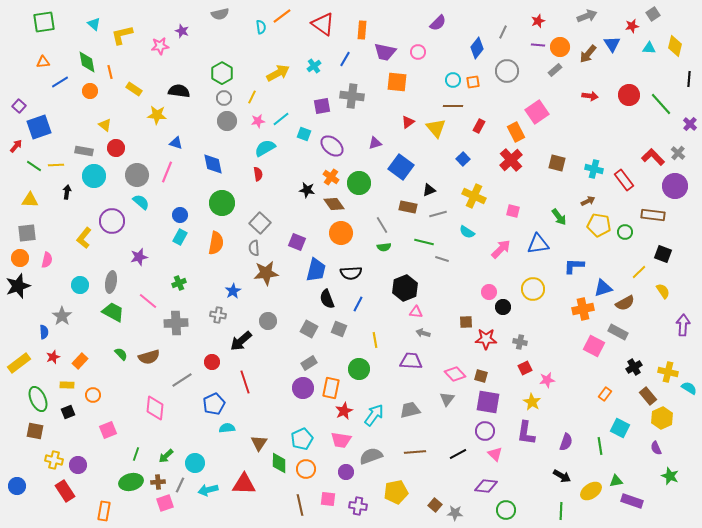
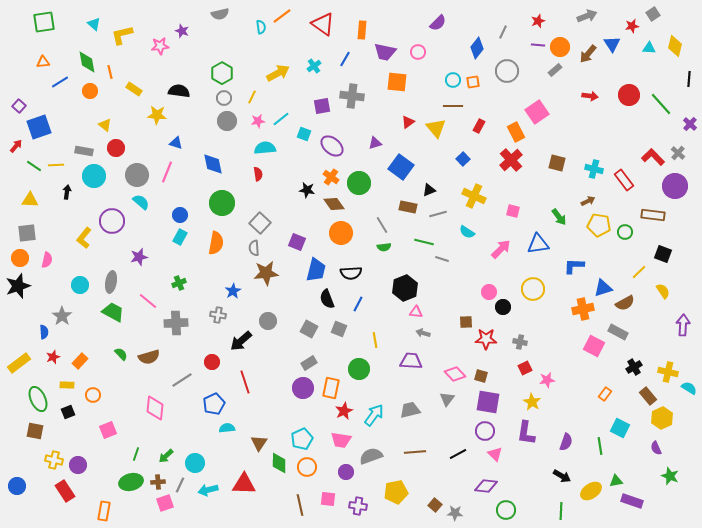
cyan semicircle at (265, 148): rotated 25 degrees clockwise
orange circle at (306, 469): moved 1 px right, 2 px up
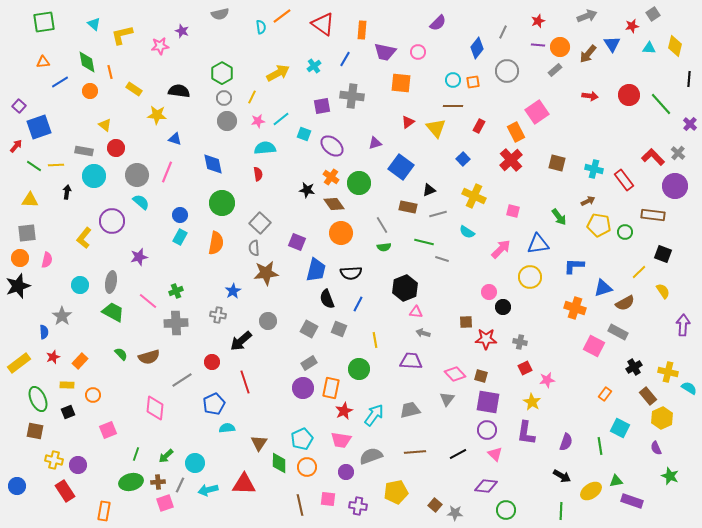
orange square at (397, 82): moved 4 px right, 1 px down
blue triangle at (176, 143): moved 1 px left, 4 px up
green cross at (179, 283): moved 3 px left, 8 px down
yellow circle at (533, 289): moved 3 px left, 12 px up
orange cross at (583, 309): moved 8 px left, 1 px up; rotated 30 degrees clockwise
purple circle at (485, 431): moved 2 px right, 1 px up
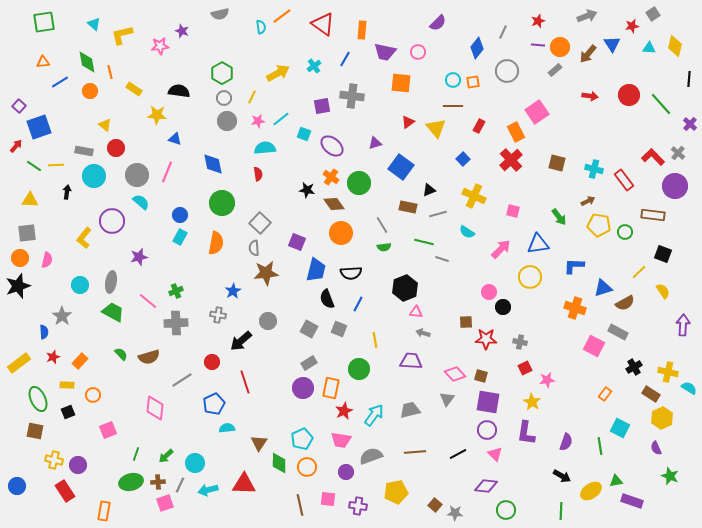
brown rectangle at (648, 396): moved 3 px right, 2 px up; rotated 18 degrees counterclockwise
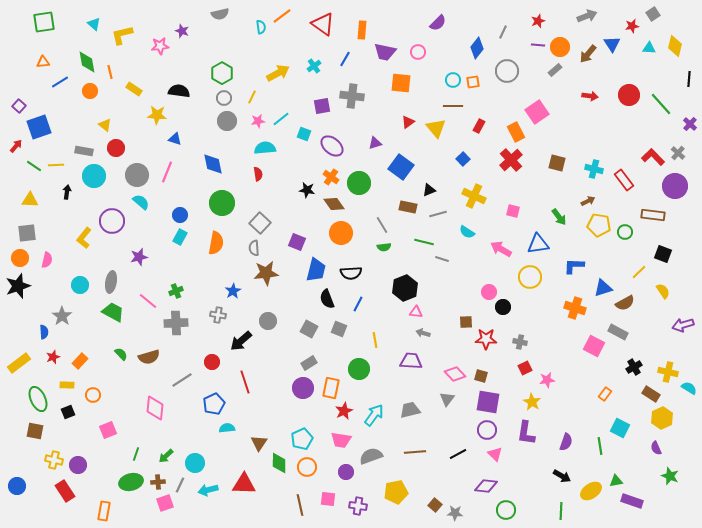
pink arrow at (501, 249): rotated 105 degrees counterclockwise
purple arrow at (683, 325): rotated 110 degrees counterclockwise
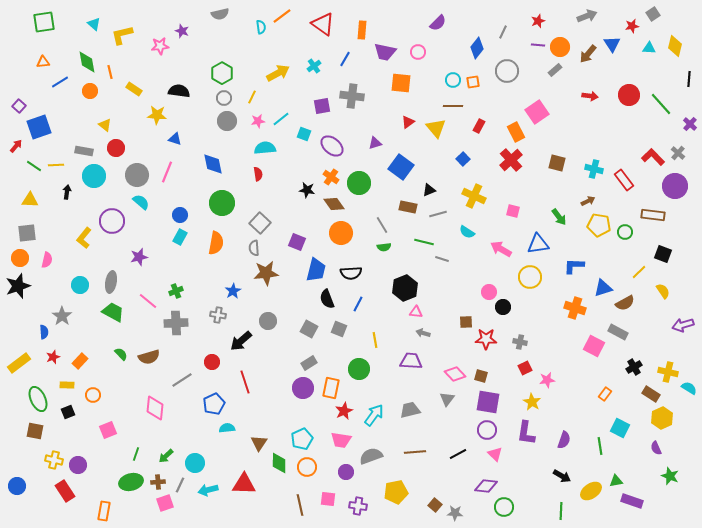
purple semicircle at (566, 442): moved 2 px left, 2 px up
green circle at (506, 510): moved 2 px left, 3 px up
